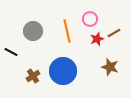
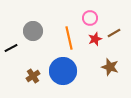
pink circle: moved 1 px up
orange line: moved 2 px right, 7 px down
red star: moved 2 px left
black line: moved 4 px up; rotated 56 degrees counterclockwise
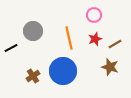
pink circle: moved 4 px right, 3 px up
brown line: moved 1 px right, 11 px down
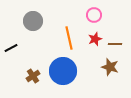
gray circle: moved 10 px up
brown line: rotated 32 degrees clockwise
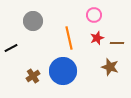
red star: moved 2 px right, 1 px up
brown line: moved 2 px right, 1 px up
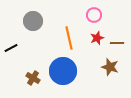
brown cross: moved 2 px down; rotated 24 degrees counterclockwise
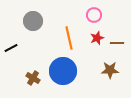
brown star: moved 3 px down; rotated 18 degrees counterclockwise
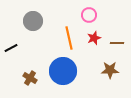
pink circle: moved 5 px left
red star: moved 3 px left
brown cross: moved 3 px left
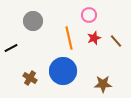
brown line: moved 1 px left, 2 px up; rotated 48 degrees clockwise
brown star: moved 7 px left, 14 px down
